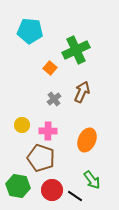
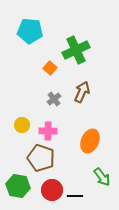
orange ellipse: moved 3 px right, 1 px down
green arrow: moved 10 px right, 3 px up
black line: rotated 35 degrees counterclockwise
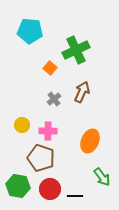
red circle: moved 2 px left, 1 px up
